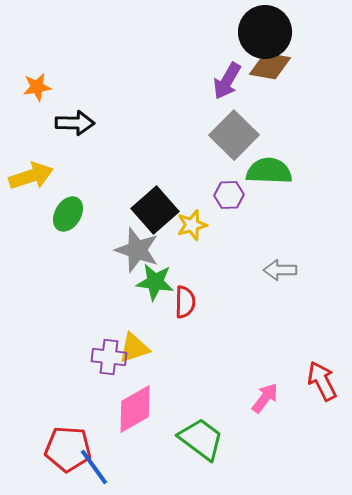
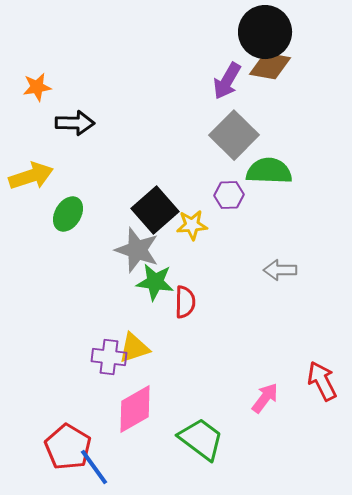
yellow star: rotated 12 degrees clockwise
red pentagon: moved 2 px up; rotated 27 degrees clockwise
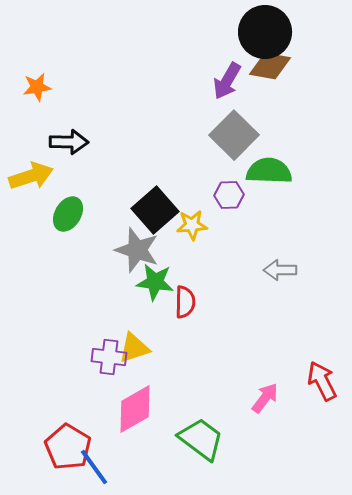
black arrow: moved 6 px left, 19 px down
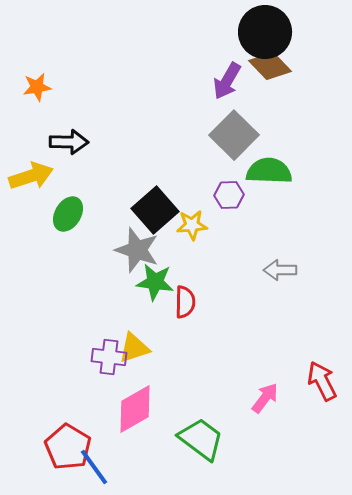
brown diamond: rotated 36 degrees clockwise
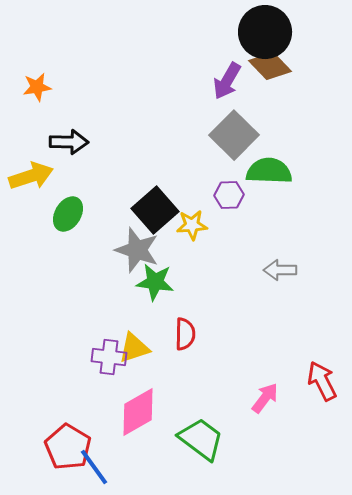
red semicircle: moved 32 px down
pink diamond: moved 3 px right, 3 px down
